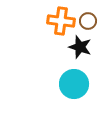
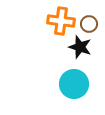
brown circle: moved 1 px right, 3 px down
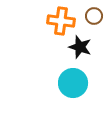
brown circle: moved 5 px right, 8 px up
cyan circle: moved 1 px left, 1 px up
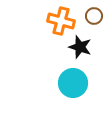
orange cross: rotated 8 degrees clockwise
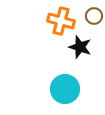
cyan circle: moved 8 px left, 6 px down
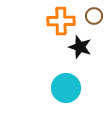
orange cross: rotated 16 degrees counterclockwise
cyan circle: moved 1 px right, 1 px up
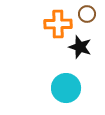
brown circle: moved 7 px left, 2 px up
orange cross: moved 3 px left, 3 px down
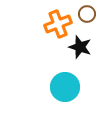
orange cross: rotated 20 degrees counterclockwise
cyan circle: moved 1 px left, 1 px up
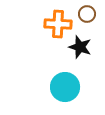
orange cross: rotated 24 degrees clockwise
